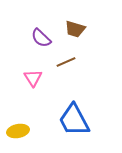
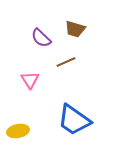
pink triangle: moved 3 px left, 2 px down
blue trapezoid: rotated 27 degrees counterclockwise
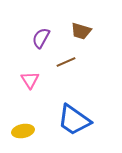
brown trapezoid: moved 6 px right, 2 px down
purple semicircle: rotated 75 degrees clockwise
yellow ellipse: moved 5 px right
